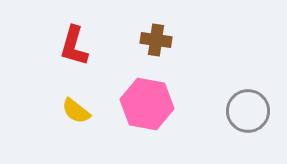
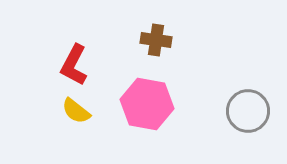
red L-shape: moved 19 px down; rotated 12 degrees clockwise
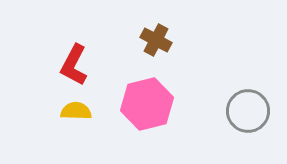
brown cross: rotated 20 degrees clockwise
pink hexagon: rotated 24 degrees counterclockwise
yellow semicircle: rotated 144 degrees clockwise
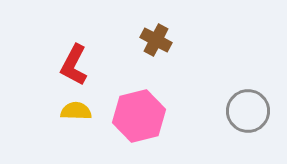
pink hexagon: moved 8 px left, 12 px down
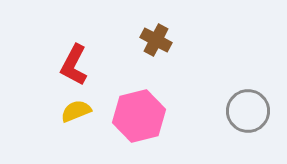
yellow semicircle: rotated 24 degrees counterclockwise
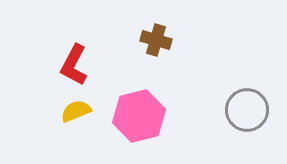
brown cross: rotated 12 degrees counterclockwise
gray circle: moved 1 px left, 1 px up
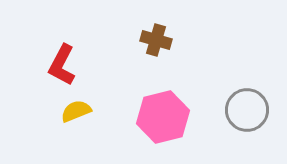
red L-shape: moved 12 px left
pink hexagon: moved 24 px right, 1 px down
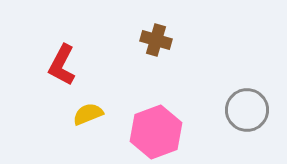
yellow semicircle: moved 12 px right, 3 px down
pink hexagon: moved 7 px left, 15 px down; rotated 6 degrees counterclockwise
